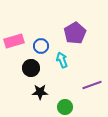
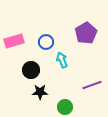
purple pentagon: moved 11 px right
blue circle: moved 5 px right, 4 px up
black circle: moved 2 px down
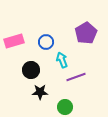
purple line: moved 16 px left, 8 px up
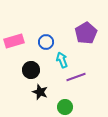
black star: rotated 21 degrees clockwise
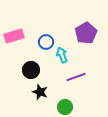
pink rectangle: moved 5 px up
cyan arrow: moved 5 px up
